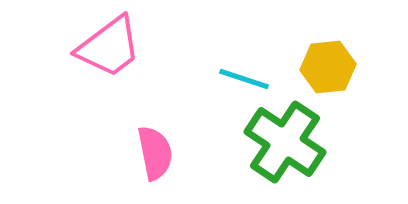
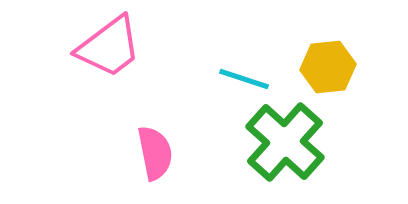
green cross: rotated 8 degrees clockwise
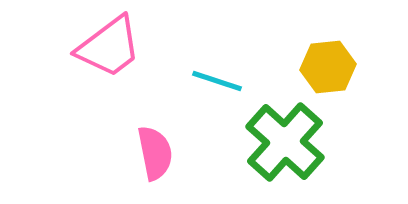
cyan line: moved 27 px left, 2 px down
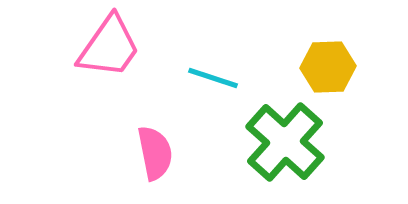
pink trapezoid: rotated 18 degrees counterclockwise
yellow hexagon: rotated 4 degrees clockwise
cyan line: moved 4 px left, 3 px up
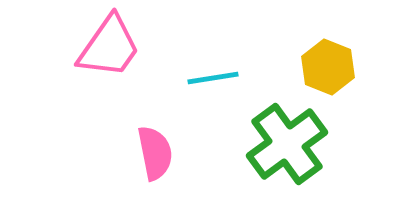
yellow hexagon: rotated 24 degrees clockwise
cyan line: rotated 27 degrees counterclockwise
green cross: moved 2 px right, 2 px down; rotated 12 degrees clockwise
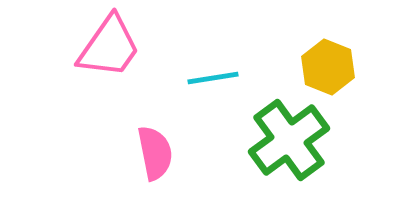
green cross: moved 2 px right, 4 px up
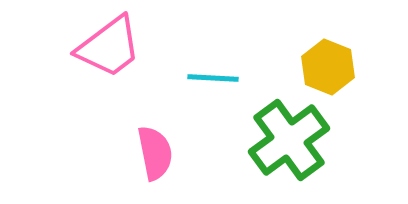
pink trapezoid: rotated 18 degrees clockwise
cyan line: rotated 12 degrees clockwise
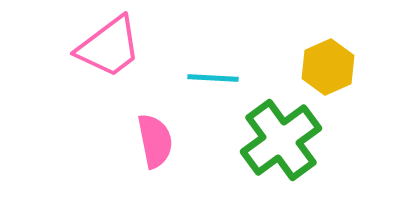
yellow hexagon: rotated 14 degrees clockwise
green cross: moved 8 px left
pink semicircle: moved 12 px up
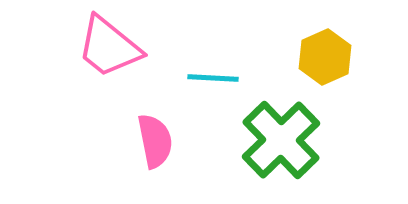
pink trapezoid: rotated 76 degrees clockwise
yellow hexagon: moved 3 px left, 10 px up
green cross: rotated 8 degrees counterclockwise
